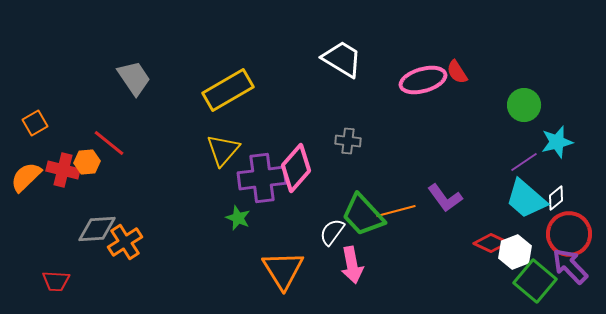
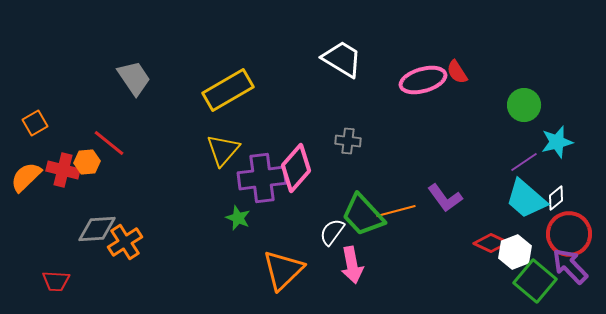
orange triangle: rotated 18 degrees clockwise
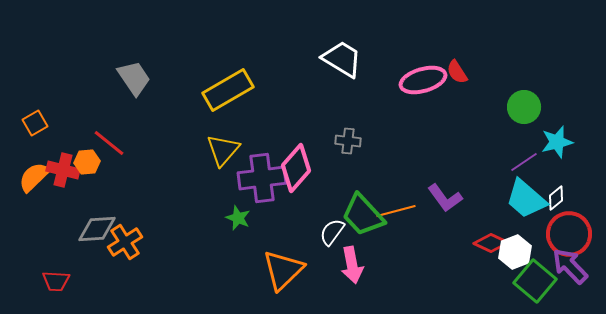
green circle: moved 2 px down
orange semicircle: moved 8 px right
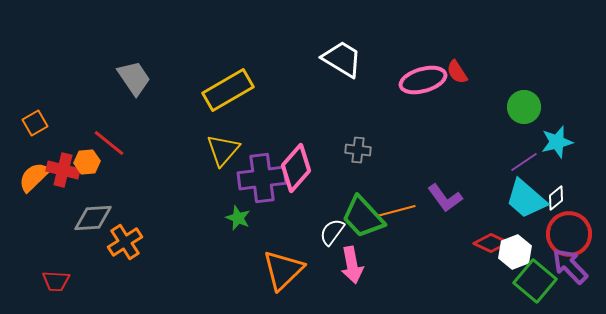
gray cross: moved 10 px right, 9 px down
green trapezoid: moved 2 px down
gray diamond: moved 4 px left, 11 px up
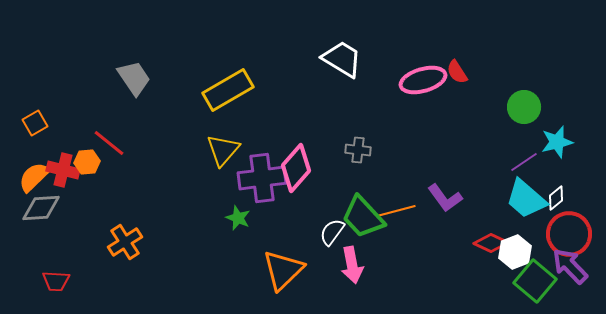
gray diamond: moved 52 px left, 10 px up
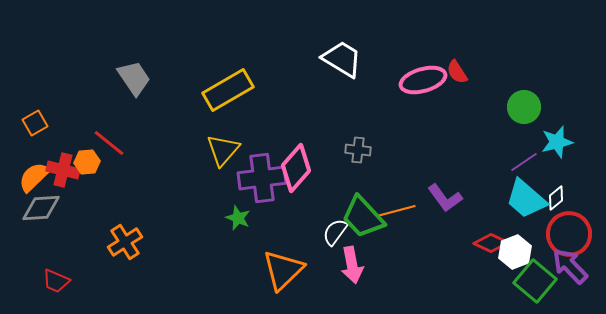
white semicircle: moved 3 px right
red trapezoid: rotated 20 degrees clockwise
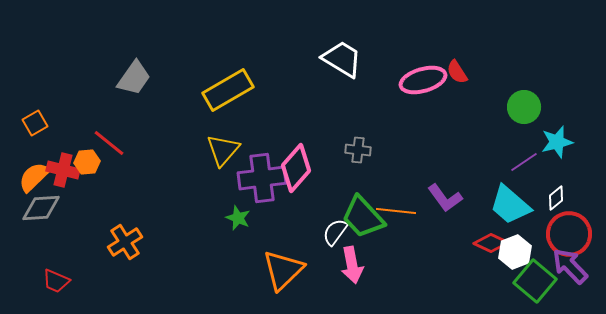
gray trapezoid: rotated 69 degrees clockwise
cyan trapezoid: moved 16 px left, 6 px down
orange line: rotated 21 degrees clockwise
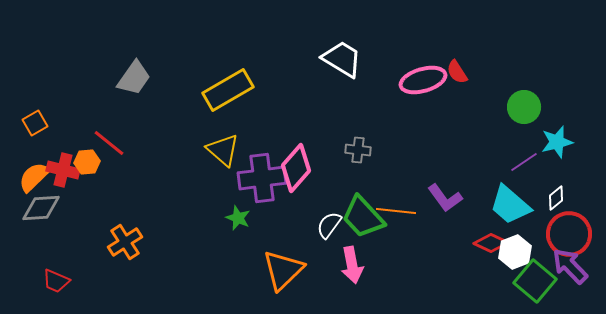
yellow triangle: rotated 30 degrees counterclockwise
white semicircle: moved 6 px left, 7 px up
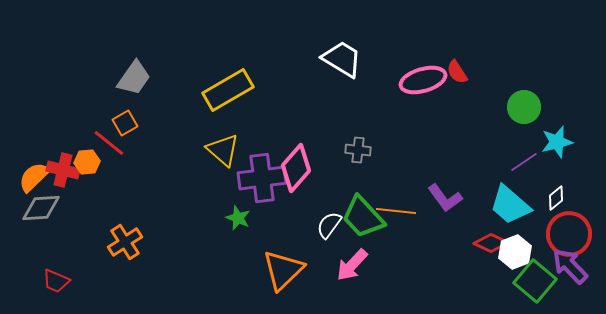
orange square: moved 90 px right
pink arrow: rotated 54 degrees clockwise
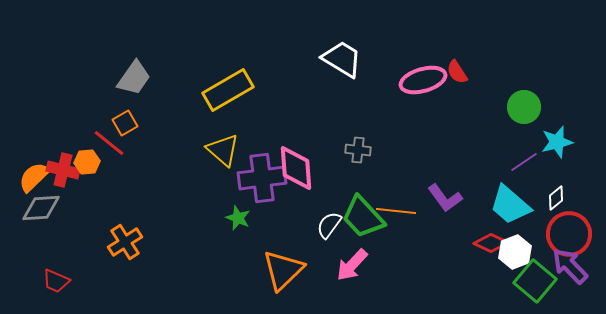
pink diamond: rotated 45 degrees counterclockwise
